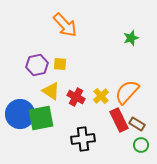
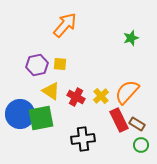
orange arrow: rotated 96 degrees counterclockwise
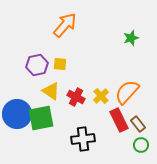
blue circle: moved 3 px left
brown rectangle: moved 1 px right; rotated 21 degrees clockwise
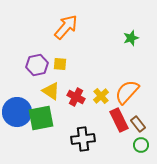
orange arrow: moved 1 px right, 2 px down
blue circle: moved 2 px up
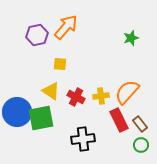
purple hexagon: moved 30 px up
yellow cross: rotated 35 degrees clockwise
brown rectangle: moved 2 px right
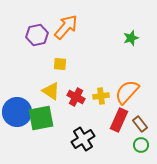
red rectangle: rotated 50 degrees clockwise
black cross: rotated 25 degrees counterclockwise
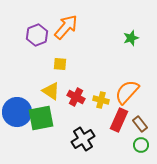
purple hexagon: rotated 10 degrees counterclockwise
yellow cross: moved 4 px down; rotated 21 degrees clockwise
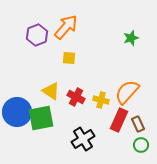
yellow square: moved 9 px right, 6 px up
brown rectangle: moved 2 px left; rotated 14 degrees clockwise
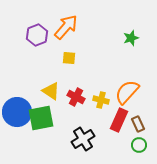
green circle: moved 2 px left
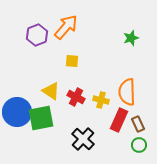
yellow square: moved 3 px right, 3 px down
orange semicircle: rotated 44 degrees counterclockwise
black cross: rotated 15 degrees counterclockwise
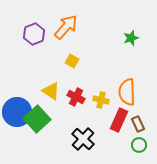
purple hexagon: moved 3 px left, 1 px up
yellow square: rotated 24 degrees clockwise
green square: moved 4 px left, 1 px down; rotated 32 degrees counterclockwise
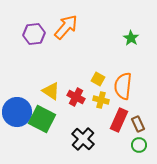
purple hexagon: rotated 15 degrees clockwise
green star: rotated 21 degrees counterclockwise
yellow square: moved 26 px right, 18 px down
orange semicircle: moved 4 px left, 6 px up; rotated 8 degrees clockwise
green square: moved 5 px right; rotated 20 degrees counterclockwise
